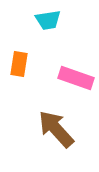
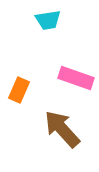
orange rectangle: moved 26 px down; rotated 15 degrees clockwise
brown arrow: moved 6 px right
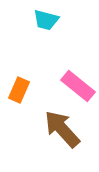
cyan trapezoid: moved 2 px left; rotated 24 degrees clockwise
pink rectangle: moved 2 px right, 8 px down; rotated 20 degrees clockwise
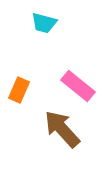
cyan trapezoid: moved 2 px left, 3 px down
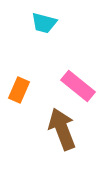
brown arrow: rotated 21 degrees clockwise
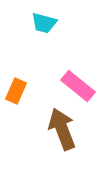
orange rectangle: moved 3 px left, 1 px down
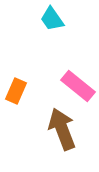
cyan trapezoid: moved 8 px right, 4 px up; rotated 40 degrees clockwise
